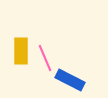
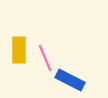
yellow rectangle: moved 2 px left, 1 px up
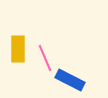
yellow rectangle: moved 1 px left, 1 px up
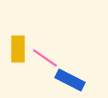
pink line: rotated 32 degrees counterclockwise
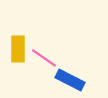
pink line: moved 1 px left
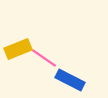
yellow rectangle: rotated 68 degrees clockwise
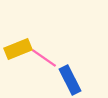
blue rectangle: rotated 36 degrees clockwise
